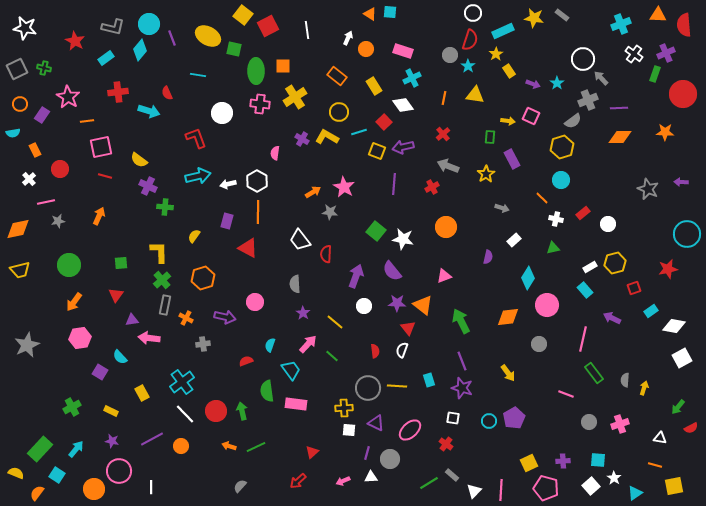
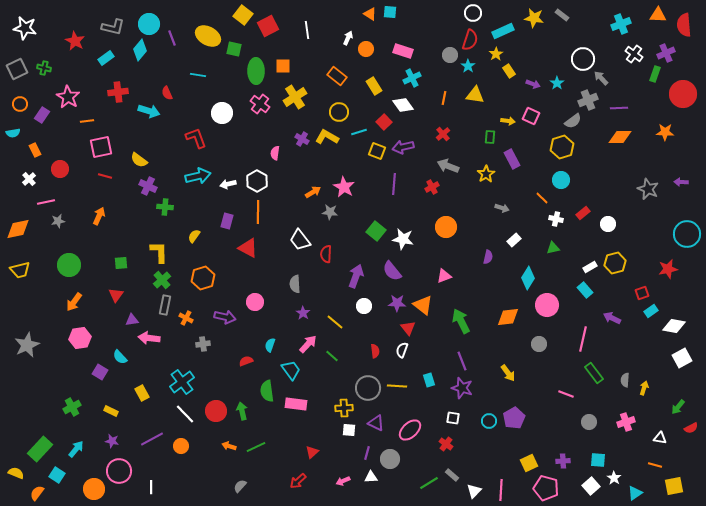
pink cross at (260, 104): rotated 30 degrees clockwise
red square at (634, 288): moved 8 px right, 5 px down
pink cross at (620, 424): moved 6 px right, 2 px up
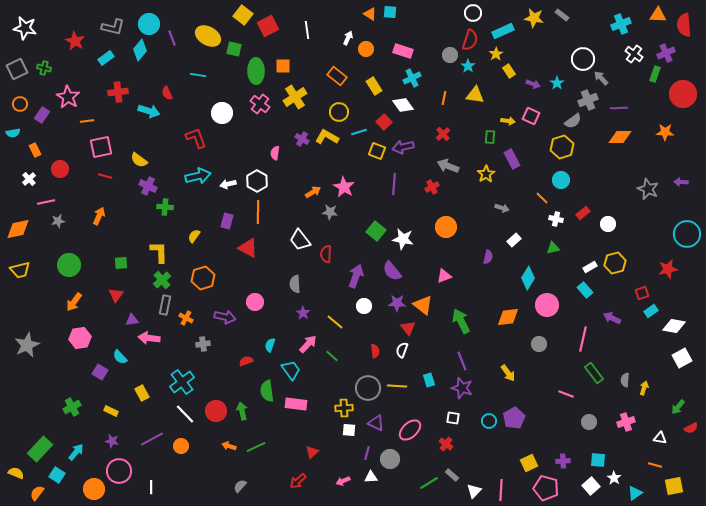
cyan arrow at (76, 449): moved 3 px down
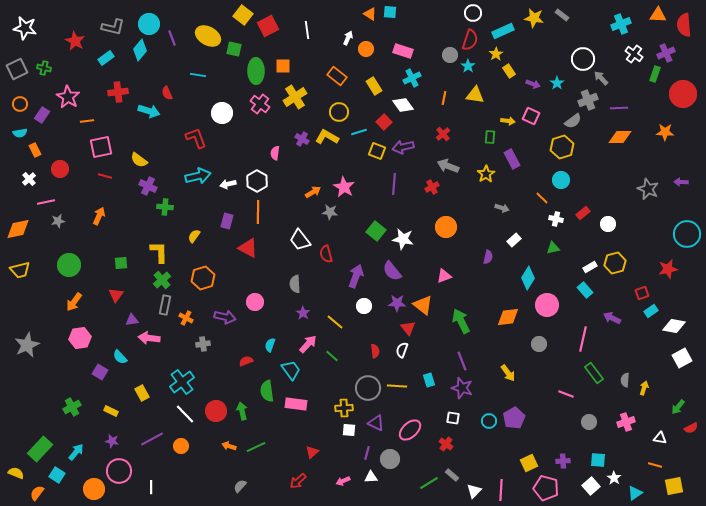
cyan semicircle at (13, 133): moved 7 px right
red semicircle at (326, 254): rotated 18 degrees counterclockwise
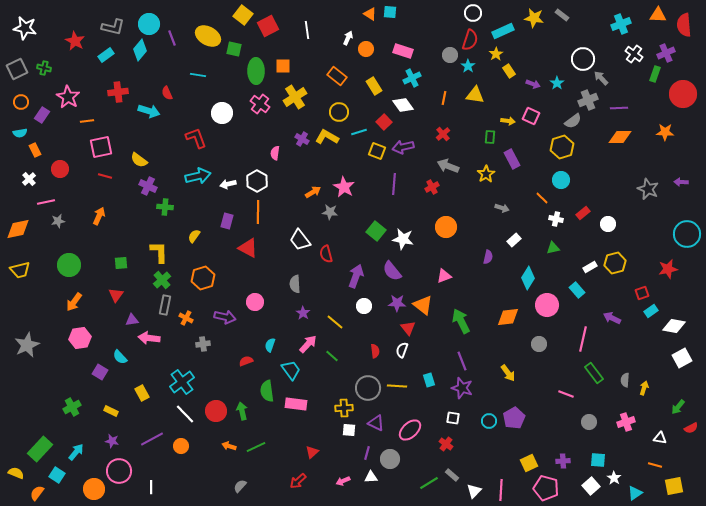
cyan rectangle at (106, 58): moved 3 px up
orange circle at (20, 104): moved 1 px right, 2 px up
cyan rectangle at (585, 290): moved 8 px left
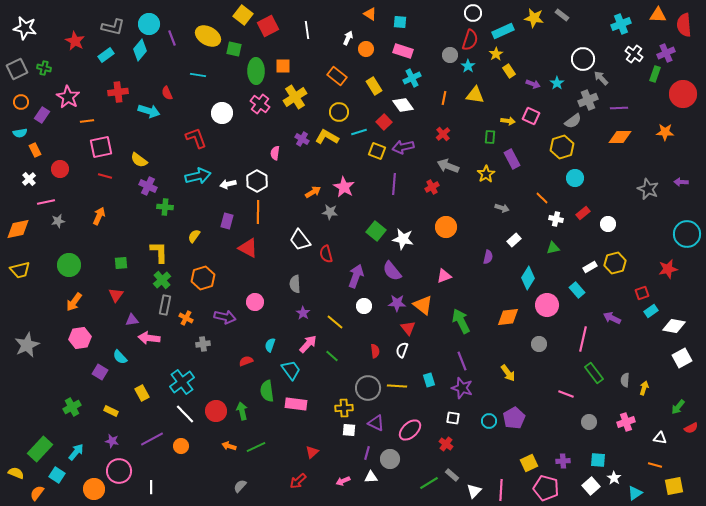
cyan square at (390, 12): moved 10 px right, 10 px down
cyan circle at (561, 180): moved 14 px right, 2 px up
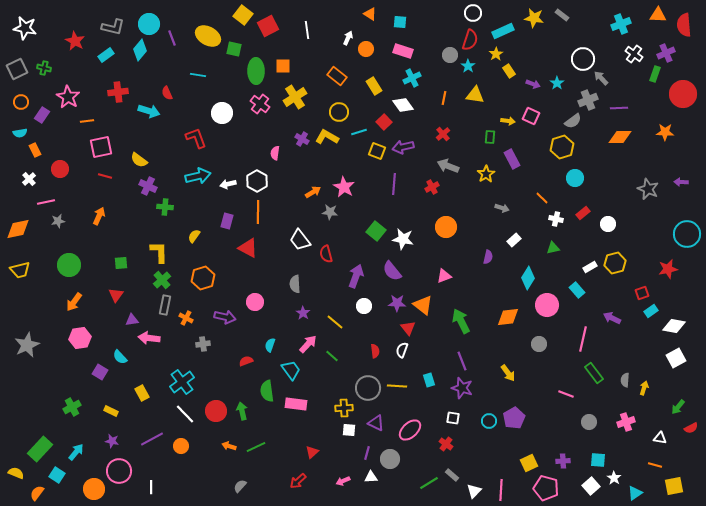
white square at (682, 358): moved 6 px left
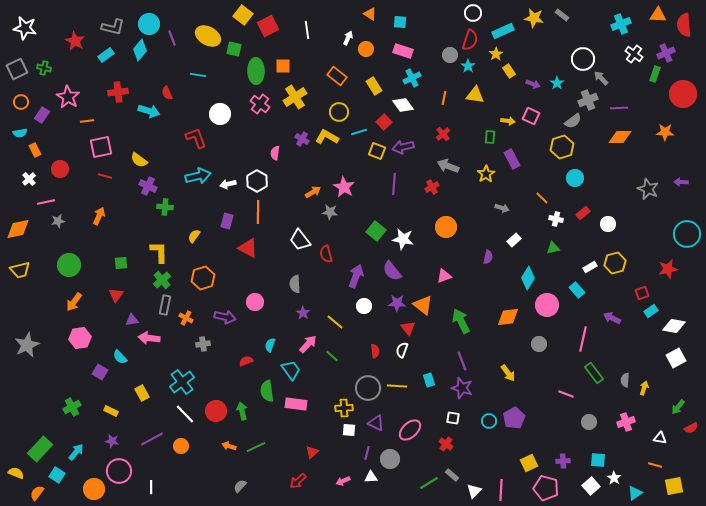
white circle at (222, 113): moved 2 px left, 1 px down
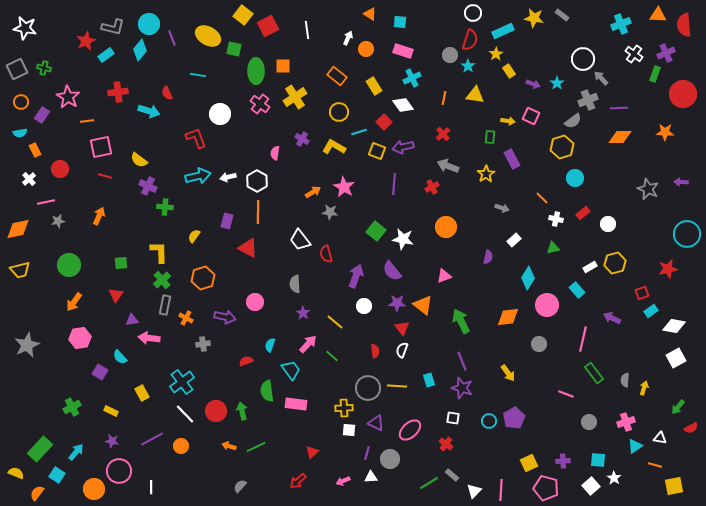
red star at (75, 41): moved 11 px right; rotated 18 degrees clockwise
yellow L-shape at (327, 137): moved 7 px right, 10 px down
white arrow at (228, 184): moved 7 px up
red triangle at (408, 328): moved 6 px left
cyan triangle at (635, 493): moved 47 px up
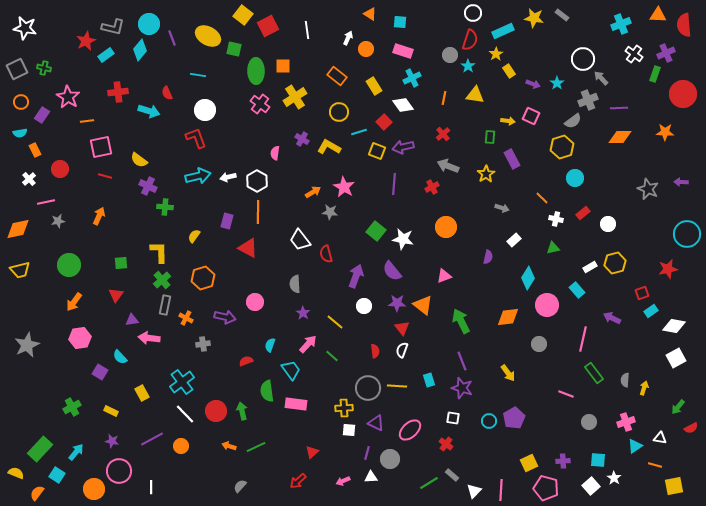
white circle at (220, 114): moved 15 px left, 4 px up
yellow L-shape at (334, 147): moved 5 px left
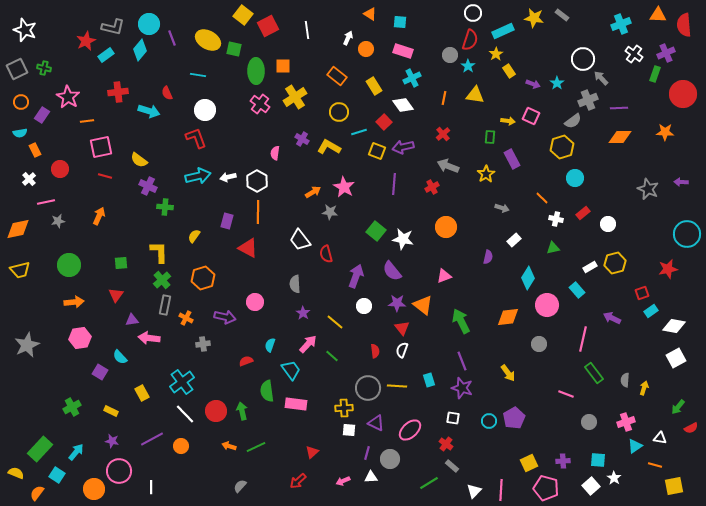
white star at (25, 28): moved 2 px down; rotated 10 degrees clockwise
yellow ellipse at (208, 36): moved 4 px down
orange arrow at (74, 302): rotated 132 degrees counterclockwise
gray rectangle at (452, 475): moved 9 px up
